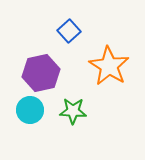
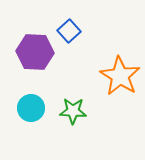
orange star: moved 11 px right, 10 px down
purple hexagon: moved 6 px left, 21 px up; rotated 15 degrees clockwise
cyan circle: moved 1 px right, 2 px up
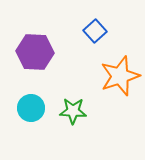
blue square: moved 26 px right
orange star: rotated 21 degrees clockwise
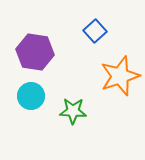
purple hexagon: rotated 6 degrees clockwise
cyan circle: moved 12 px up
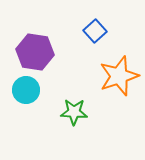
orange star: moved 1 px left
cyan circle: moved 5 px left, 6 px up
green star: moved 1 px right, 1 px down
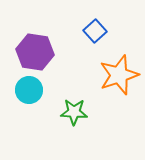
orange star: moved 1 px up
cyan circle: moved 3 px right
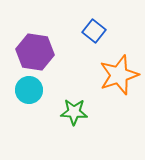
blue square: moved 1 px left; rotated 10 degrees counterclockwise
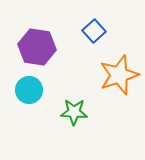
blue square: rotated 10 degrees clockwise
purple hexagon: moved 2 px right, 5 px up
